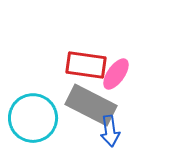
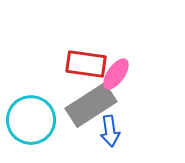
red rectangle: moved 1 px up
gray rectangle: rotated 60 degrees counterclockwise
cyan circle: moved 2 px left, 2 px down
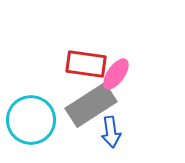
blue arrow: moved 1 px right, 1 px down
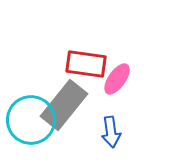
pink ellipse: moved 1 px right, 5 px down
gray rectangle: moved 27 px left; rotated 18 degrees counterclockwise
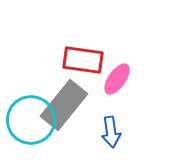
red rectangle: moved 3 px left, 4 px up
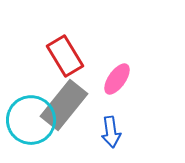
red rectangle: moved 18 px left, 4 px up; rotated 51 degrees clockwise
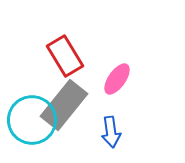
cyan circle: moved 1 px right
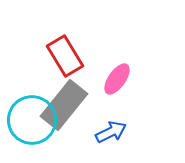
blue arrow: rotated 108 degrees counterclockwise
